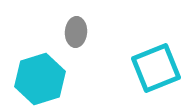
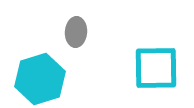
cyan square: rotated 21 degrees clockwise
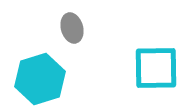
gray ellipse: moved 4 px left, 4 px up; rotated 20 degrees counterclockwise
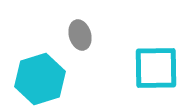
gray ellipse: moved 8 px right, 7 px down
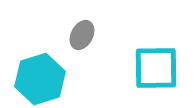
gray ellipse: moved 2 px right; rotated 44 degrees clockwise
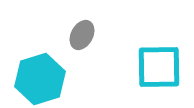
cyan square: moved 3 px right, 1 px up
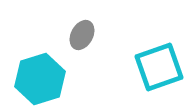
cyan square: rotated 18 degrees counterclockwise
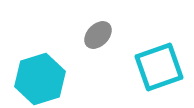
gray ellipse: moved 16 px right; rotated 16 degrees clockwise
